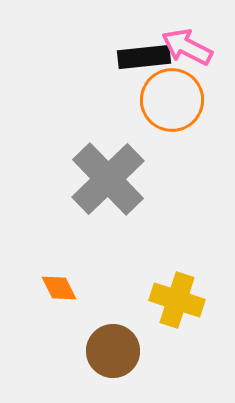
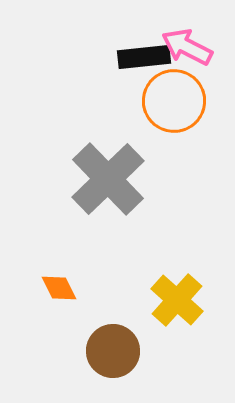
orange circle: moved 2 px right, 1 px down
yellow cross: rotated 24 degrees clockwise
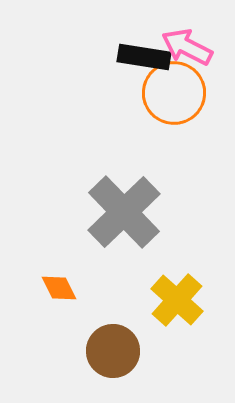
black rectangle: rotated 15 degrees clockwise
orange circle: moved 8 px up
gray cross: moved 16 px right, 33 px down
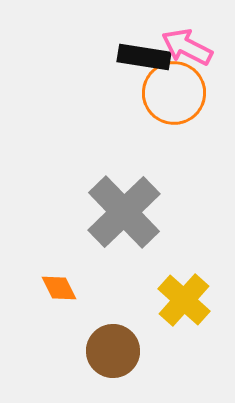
yellow cross: moved 7 px right
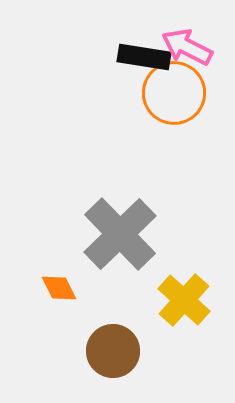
gray cross: moved 4 px left, 22 px down
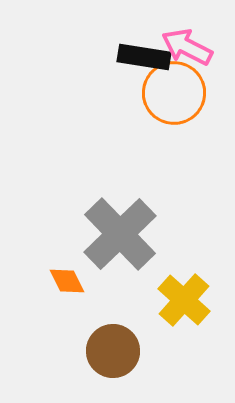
orange diamond: moved 8 px right, 7 px up
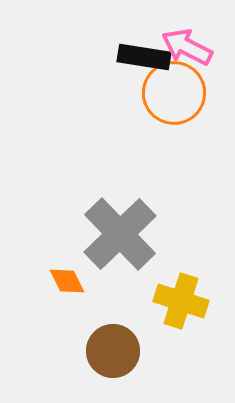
yellow cross: moved 3 px left, 1 px down; rotated 24 degrees counterclockwise
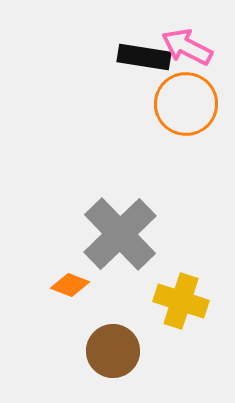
orange circle: moved 12 px right, 11 px down
orange diamond: moved 3 px right, 4 px down; rotated 42 degrees counterclockwise
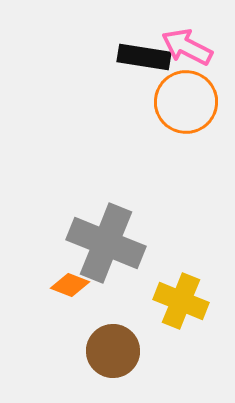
orange circle: moved 2 px up
gray cross: moved 14 px left, 9 px down; rotated 24 degrees counterclockwise
yellow cross: rotated 4 degrees clockwise
